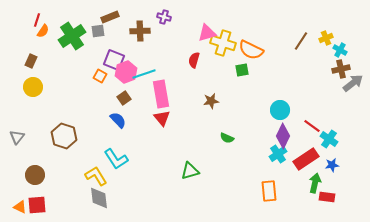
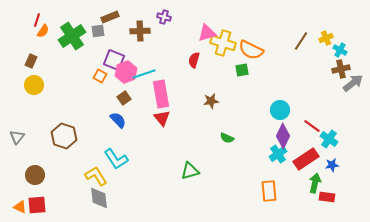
yellow circle at (33, 87): moved 1 px right, 2 px up
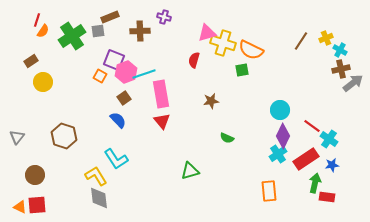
brown rectangle at (31, 61): rotated 32 degrees clockwise
yellow circle at (34, 85): moved 9 px right, 3 px up
red triangle at (162, 118): moved 3 px down
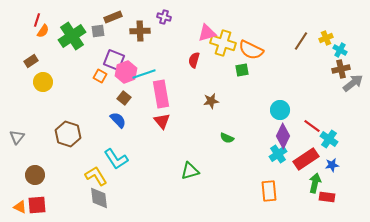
brown rectangle at (110, 17): moved 3 px right
brown square at (124, 98): rotated 16 degrees counterclockwise
brown hexagon at (64, 136): moved 4 px right, 2 px up
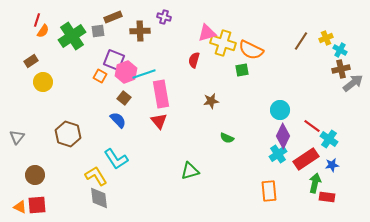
red triangle at (162, 121): moved 3 px left
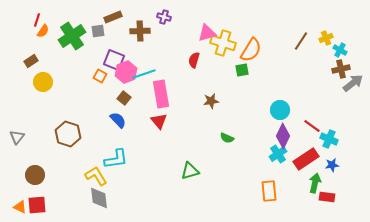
orange semicircle at (251, 50): rotated 85 degrees counterclockwise
cyan cross at (329, 139): rotated 12 degrees counterclockwise
cyan L-shape at (116, 159): rotated 65 degrees counterclockwise
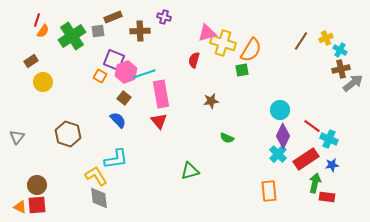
cyan cross at (278, 154): rotated 12 degrees counterclockwise
brown circle at (35, 175): moved 2 px right, 10 px down
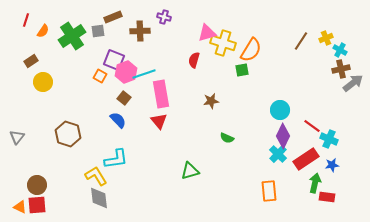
red line at (37, 20): moved 11 px left
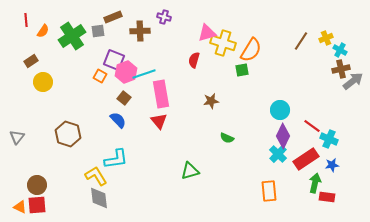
red line at (26, 20): rotated 24 degrees counterclockwise
gray arrow at (353, 83): moved 2 px up
